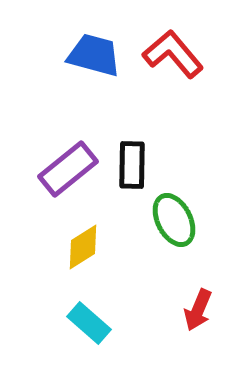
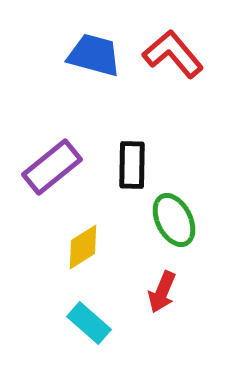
purple rectangle: moved 16 px left, 2 px up
red arrow: moved 36 px left, 18 px up
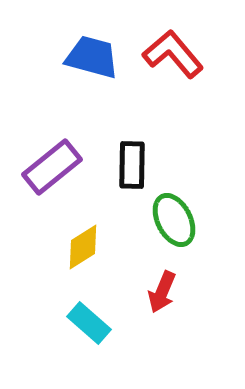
blue trapezoid: moved 2 px left, 2 px down
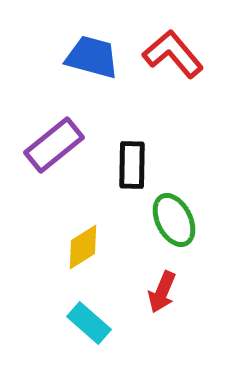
purple rectangle: moved 2 px right, 22 px up
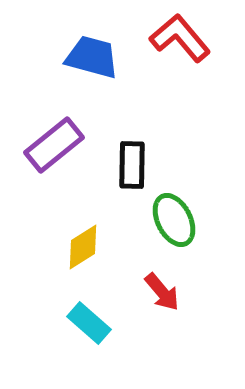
red L-shape: moved 7 px right, 16 px up
red arrow: rotated 63 degrees counterclockwise
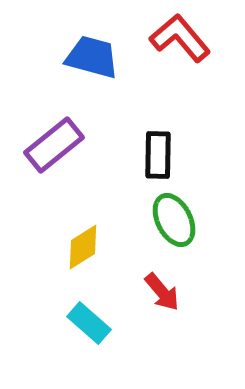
black rectangle: moved 26 px right, 10 px up
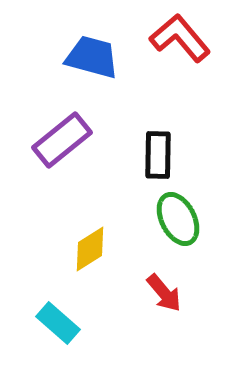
purple rectangle: moved 8 px right, 5 px up
green ellipse: moved 4 px right, 1 px up
yellow diamond: moved 7 px right, 2 px down
red arrow: moved 2 px right, 1 px down
cyan rectangle: moved 31 px left
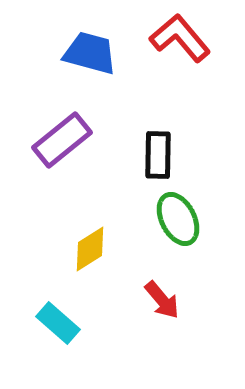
blue trapezoid: moved 2 px left, 4 px up
red arrow: moved 2 px left, 7 px down
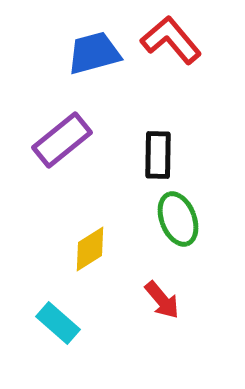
red L-shape: moved 9 px left, 2 px down
blue trapezoid: moved 4 px right; rotated 30 degrees counterclockwise
green ellipse: rotated 6 degrees clockwise
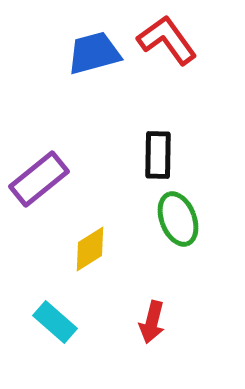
red L-shape: moved 4 px left; rotated 4 degrees clockwise
purple rectangle: moved 23 px left, 39 px down
red arrow: moved 10 px left, 22 px down; rotated 54 degrees clockwise
cyan rectangle: moved 3 px left, 1 px up
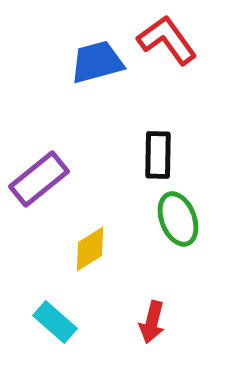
blue trapezoid: moved 3 px right, 9 px down
